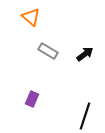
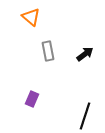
gray rectangle: rotated 48 degrees clockwise
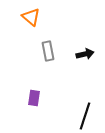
black arrow: rotated 24 degrees clockwise
purple rectangle: moved 2 px right, 1 px up; rotated 14 degrees counterclockwise
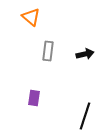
gray rectangle: rotated 18 degrees clockwise
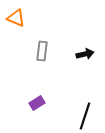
orange triangle: moved 15 px left, 1 px down; rotated 18 degrees counterclockwise
gray rectangle: moved 6 px left
purple rectangle: moved 3 px right, 5 px down; rotated 49 degrees clockwise
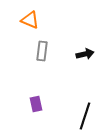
orange triangle: moved 14 px right, 2 px down
purple rectangle: moved 1 px left, 1 px down; rotated 70 degrees counterclockwise
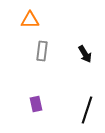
orange triangle: rotated 24 degrees counterclockwise
black arrow: rotated 72 degrees clockwise
black line: moved 2 px right, 6 px up
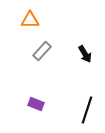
gray rectangle: rotated 36 degrees clockwise
purple rectangle: rotated 56 degrees counterclockwise
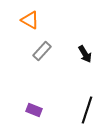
orange triangle: rotated 30 degrees clockwise
purple rectangle: moved 2 px left, 6 px down
